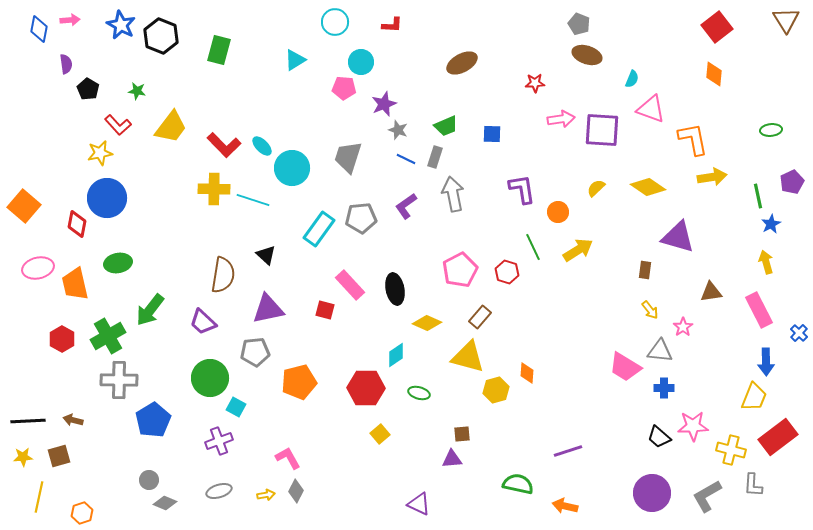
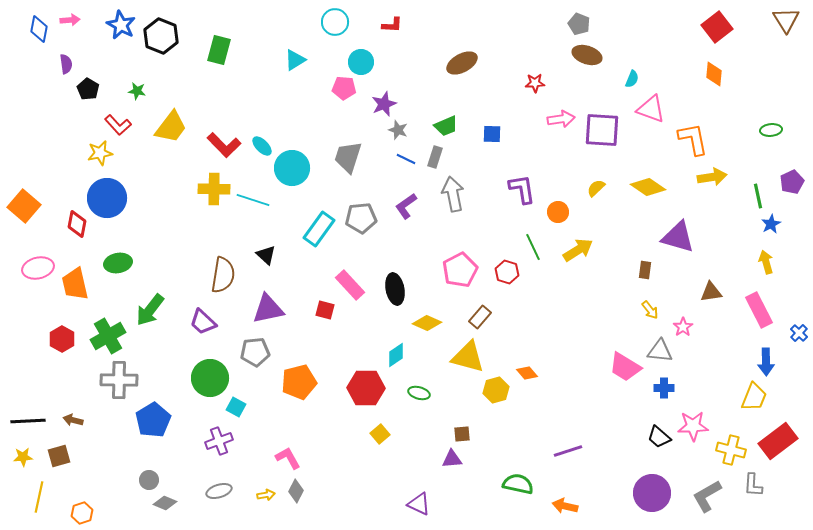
orange diamond at (527, 373): rotated 45 degrees counterclockwise
red rectangle at (778, 437): moved 4 px down
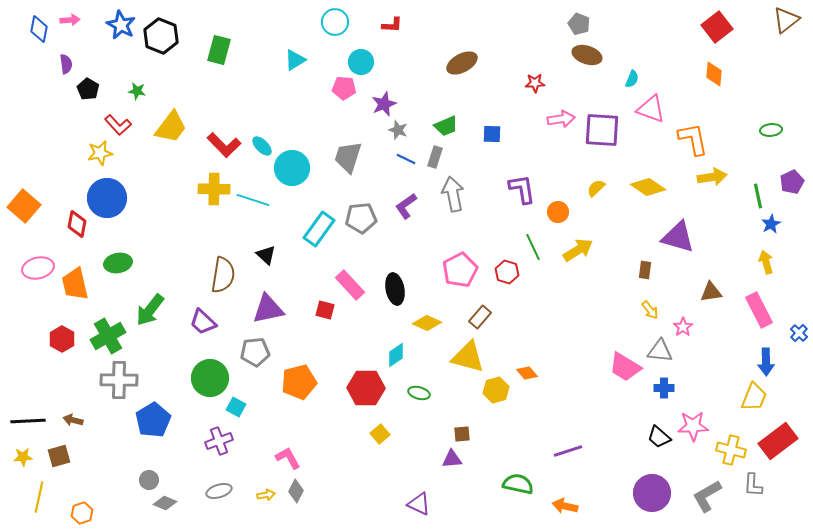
brown triangle at (786, 20): rotated 24 degrees clockwise
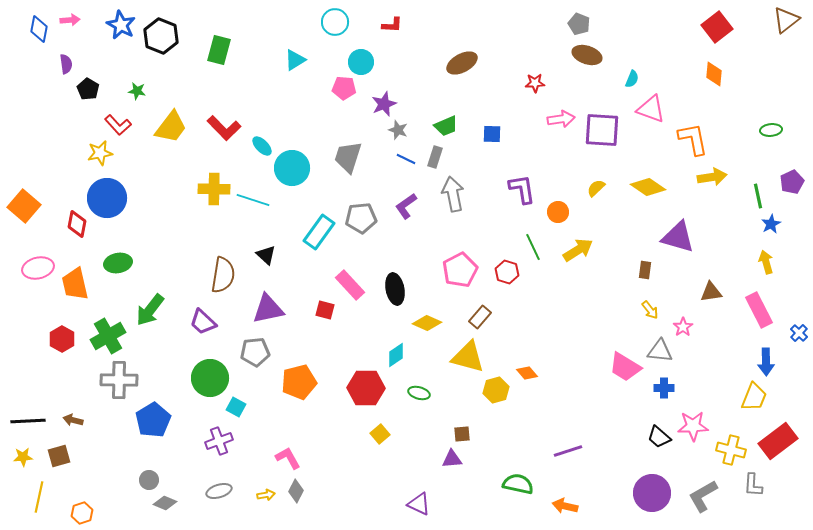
red L-shape at (224, 145): moved 17 px up
cyan rectangle at (319, 229): moved 3 px down
gray L-shape at (707, 496): moved 4 px left
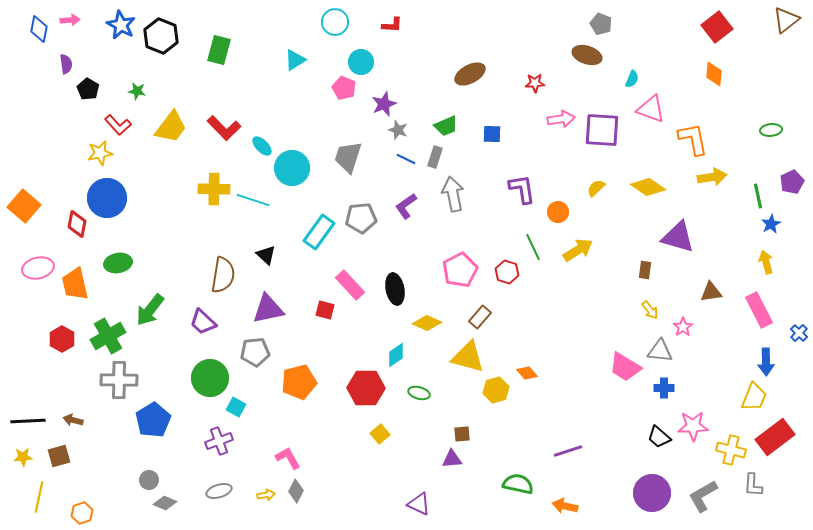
gray pentagon at (579, 24): moved 22 px right
brown ellipse at (462, 63): moved 8 px right, 11 px down
pink pentagon at (344, 88): rotated 20 degrees clockwise
red rectangle at (778, 441): moved 3 px left, 4 px up
